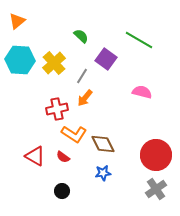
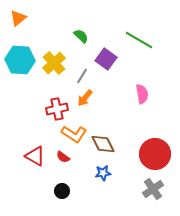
orange triangle: moved 1 px right, 3 px up
pink semicircle: moved 2 px down; rotated 66 degrees clockwise
red circle: moved 1 px left, 1 px up
gray cross: moved 3 px left
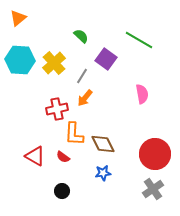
orange L-shape: rotated 60 degrees clockwise
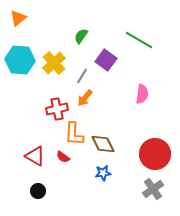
green semicircle: rotated 98 degrees counterclockwise
purple square: moved 1 px down
pink semicircle: rotated 18 degrees clockwise
black circle: moved 24 px left
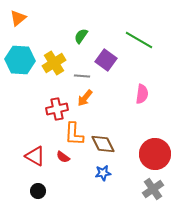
yellow cross: rotated 10 degrees clockwise
gray line: rotated 63 degrees clockwise
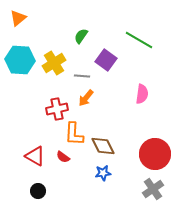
orange arrow: moved 1 px right
brown diamond: moved 2 px down
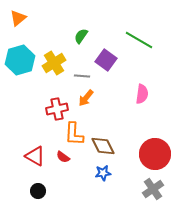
cyan hexagon: rotated 20 degrees counterclockwise
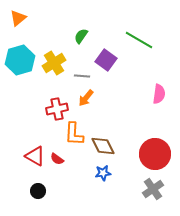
pink semicircle: moved 17 px right
red semicircle: moved 6 px left, 2 px down
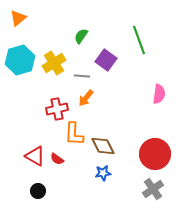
green line: rotated 40 degrees clockwise
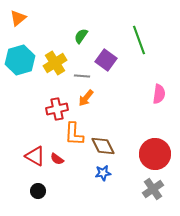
yellow cross: moved 1 px right
